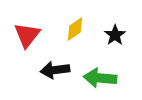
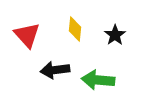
yellow diamond: rotated 50 degrees counterclockwise
red triangle: rotated 20 degrees counterclockwise
green arrow: moved 2 px left, 2 px down
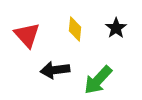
black star: moved 1 px right, 7 px up
green arrow: rotated 52 degrees counterclockwise
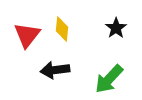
yellow diamond: moved 13 px left
red triangle: rotated 20 degrees clockwise
green arrow: moved 11 px right, 1 px up
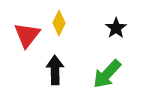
yellow diamond: moved 3 px left, 6 px up; rotated 20 degrees clockwise
black arrow: rotated 96 degrees clockwise
green arrow: moved 2 px left, 5 px up
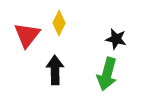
black star: moved 11 px down; rotated 25 degrees counterclockwise
green arrow: rotated 28 degrees counterclockwise
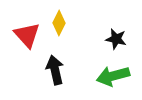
red triangle: rotated 20 degrees counterclockwise
black arrow: rotated 12 degrees counterclockwise
green arrow: moved 6 px right, 2 px down; rotated 60 degrees clockwise
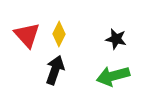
yellow diamond: moved 11 px down
black arrow: rotated 32 degrees clockwise
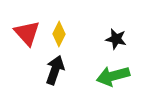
red triangle: moved 2 px up
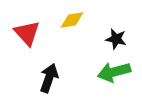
yellow diamond: moved 13 px right, 14 px up; rotated 55 degrees clockwise
black arrow: moved 6 px left, 8 px down
green arrow: moved 1 px right, 4 px up
